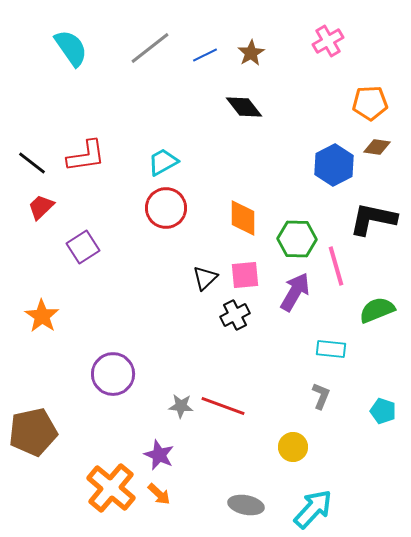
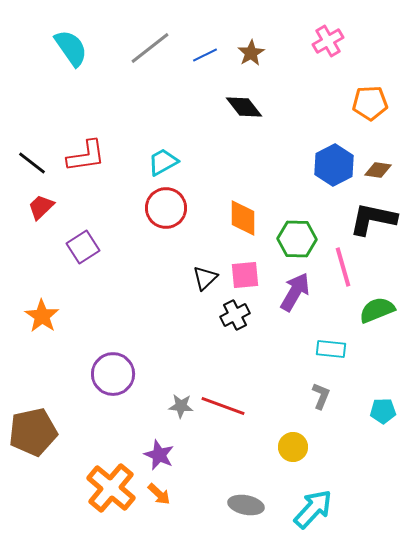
brown diamond: moved 1 px right, 23 px down
pink line: moved 7 px right, 1 px down
cyan pentagon: rotated 20 degrees counterclockwise
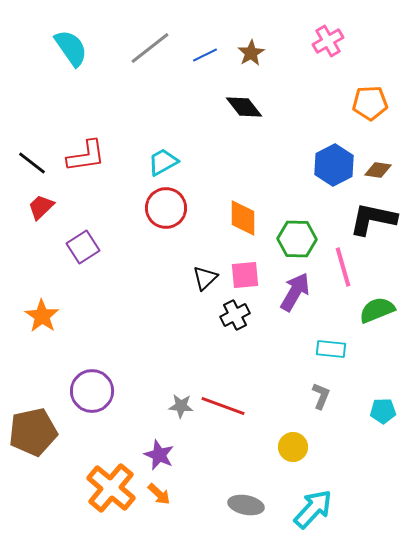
purple circle: moved 21 px left, 17 px down
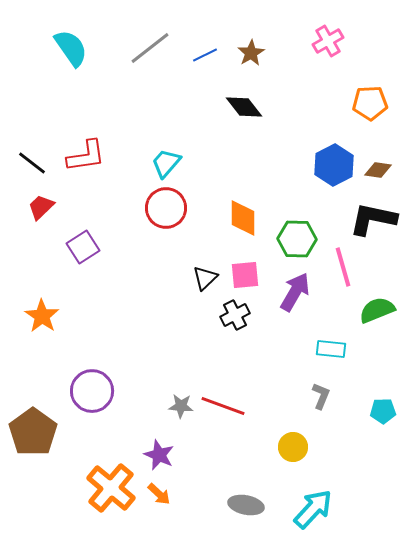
cyan trapezoid: moved 3 px right, 1 px down; rotated 20 degrees counterclockwise
brown pentagon: rotated 24 degrees counterclockwise
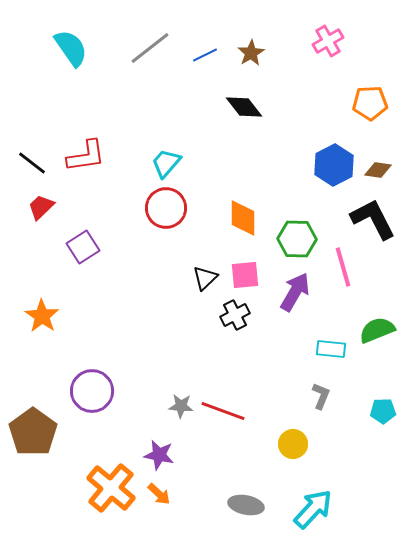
black L-shape: rotated 51 degrees clockwise
green semicircle: moved 20 px down
red line: moved 5 px down
yellow circle: moved 3 px up
purple star: rotated 12 degrees counterclockwise
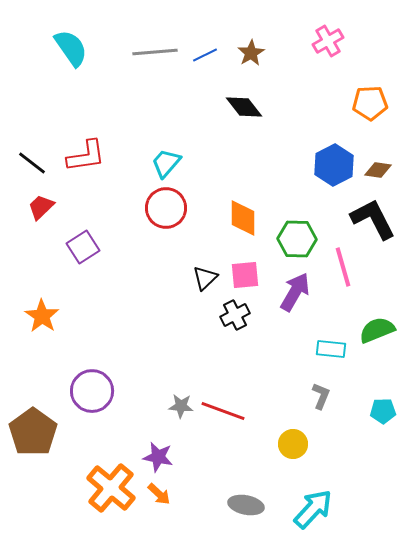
gray line: moved 5 px right, 4 px down; rotated 33 degrees clockwise
purple star: moved 1 px left, 2 px down
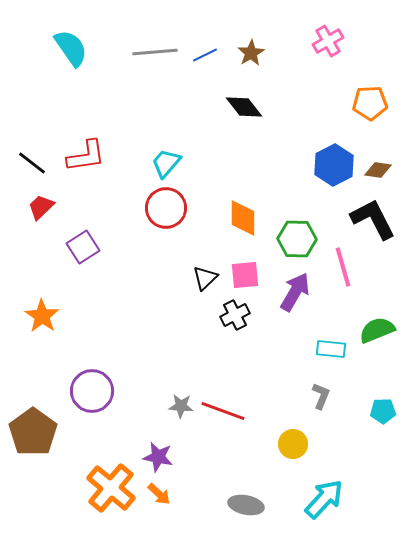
cyan arrow: moved 11 px right, 10 px up
